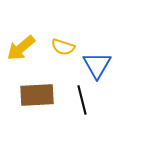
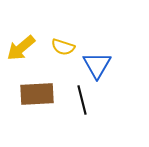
brown rectangle: moved 1 px up
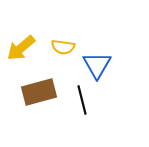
yellow semicircle: rotated 10 degrees counterclockwise
brown rectangle: moved 2 px right, 2 px up; rotated 12 degrees counterclockwise
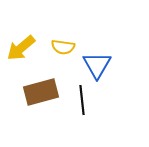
brown rectangle: moved 2 px right
black line: rotated 8 degrees clockwise
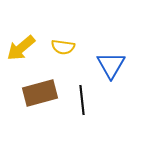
blue triangle: moved 14 px right
brown rectangle: moved 1 px left, 1 px down
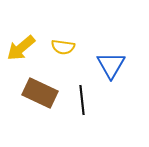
brown rectangle: rotated 40 degrees clockwise
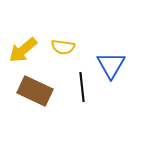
yellow arrow: moved 2 px right, 2 px down
brown rectangle: moved 5 px left, 2 px up
black line: moved 13 px up
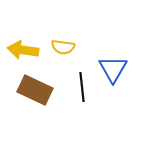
yellow arrow: rotated 48 degrees clockwise
blue triangle: moved 2 px right, 4 px down
brown rectangle: moved 1 px up
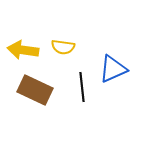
blue triangle: rotated 36 degrees clockwise
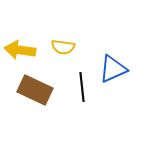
yellow arrow: moved 3 px left
